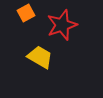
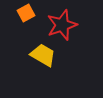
yellow trapezoid: moved 3 px right, 2 px up
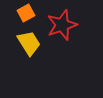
yellow trapezoid: moved 14 px left, 12 px up; rotated 28 degrees clockwise
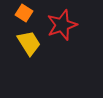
orange square: moved 2 px left; rotated 30 degrees counterclockwise
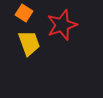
yellow trapezoid: rotated 12 degrees clockwise
